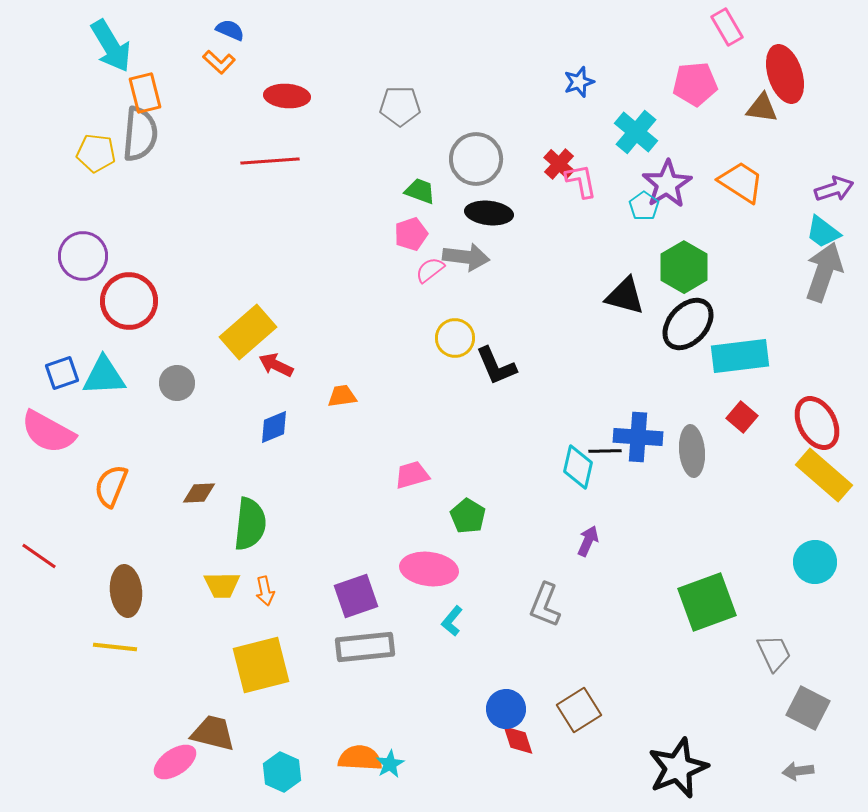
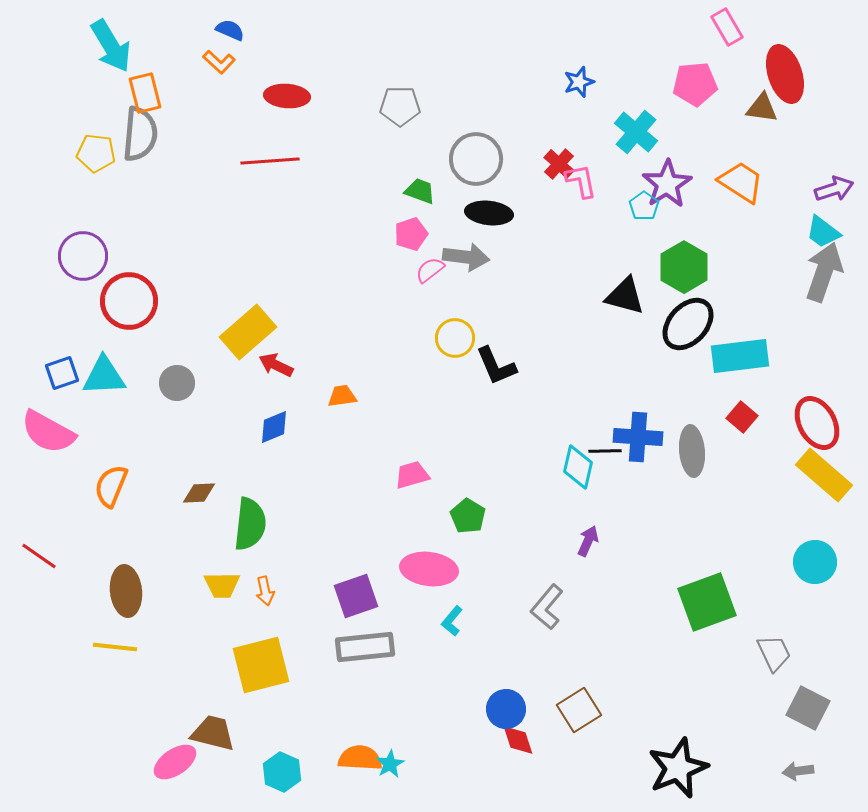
gray L-shape at (545, 605): moved 2 px right, 2 px down; rotated 18 degrees clockwise
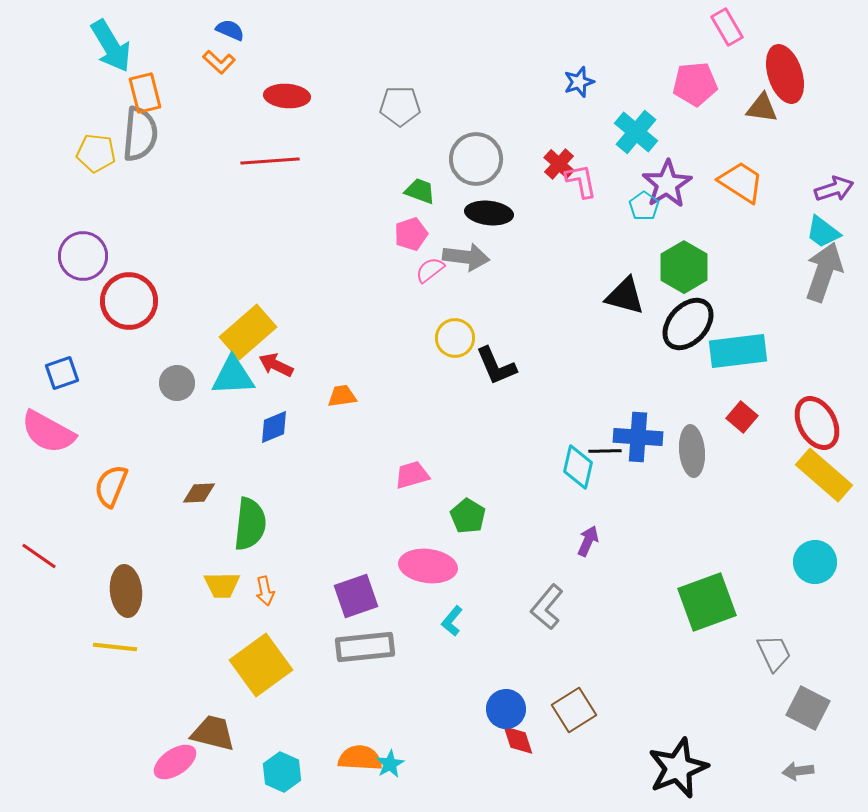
cyan rectangle at (740, 356): moved 2 px left, 5 px up
cyan triangle at (104, 376): moved 129 px right
pink ellipse at (429, 569): moved 1 px left, 3 px up
yellow square at (261, 665): rotated 22 degrees counterclockwise
brown square at (579, 710): moved 5 px left
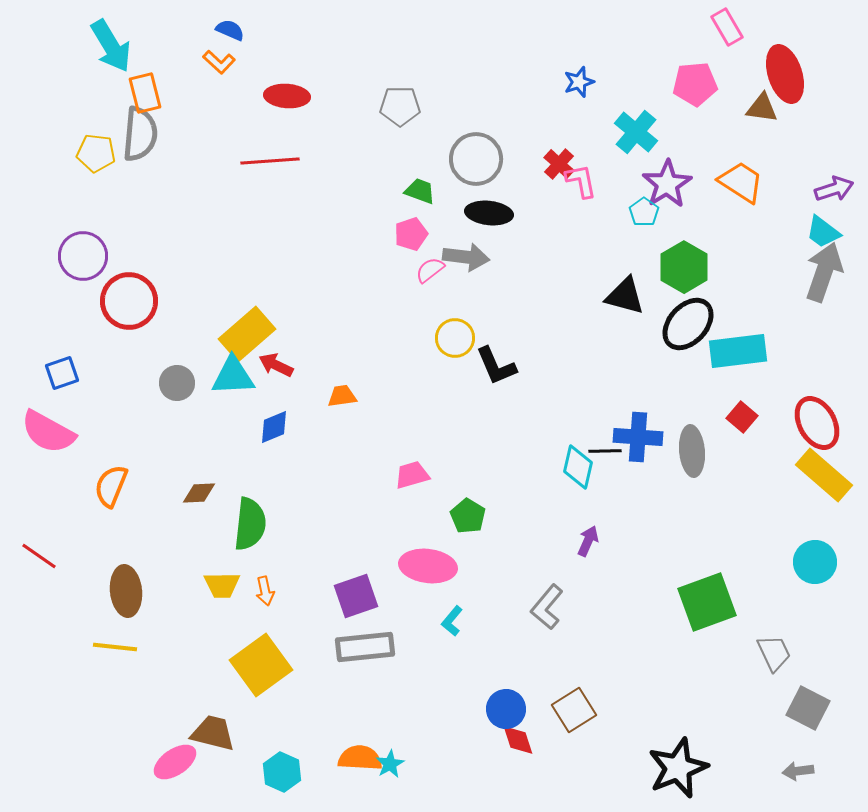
cyan pentagon at (644, 206): moved 6 px down
yellow rectangle at (248, 332): moved 1 px left, 2 px down
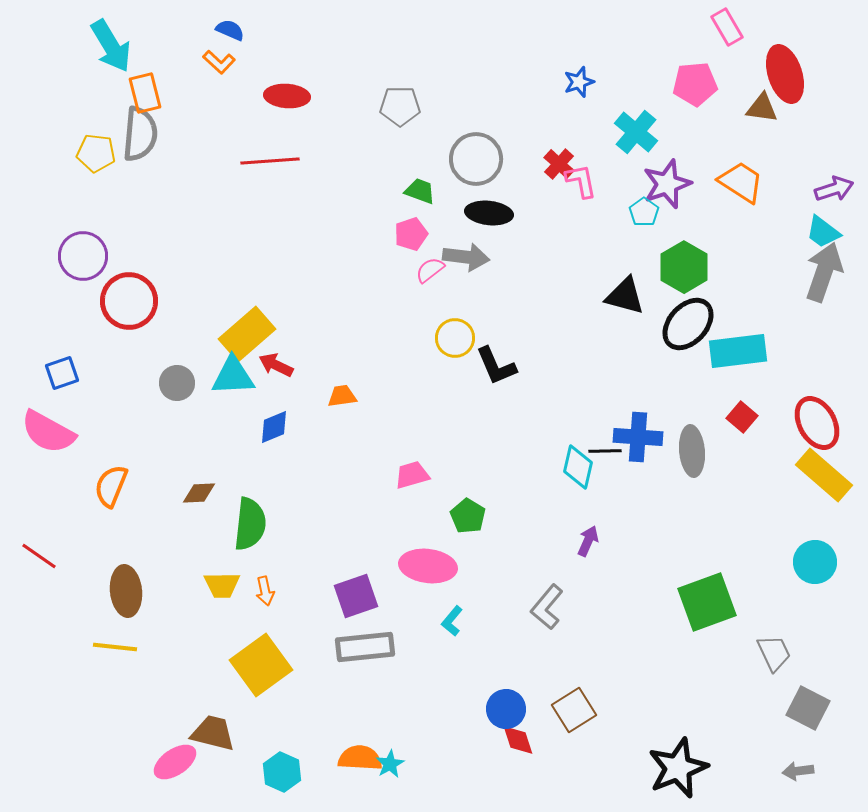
purple star at (667, 184): rotated 12 degrees clockwise
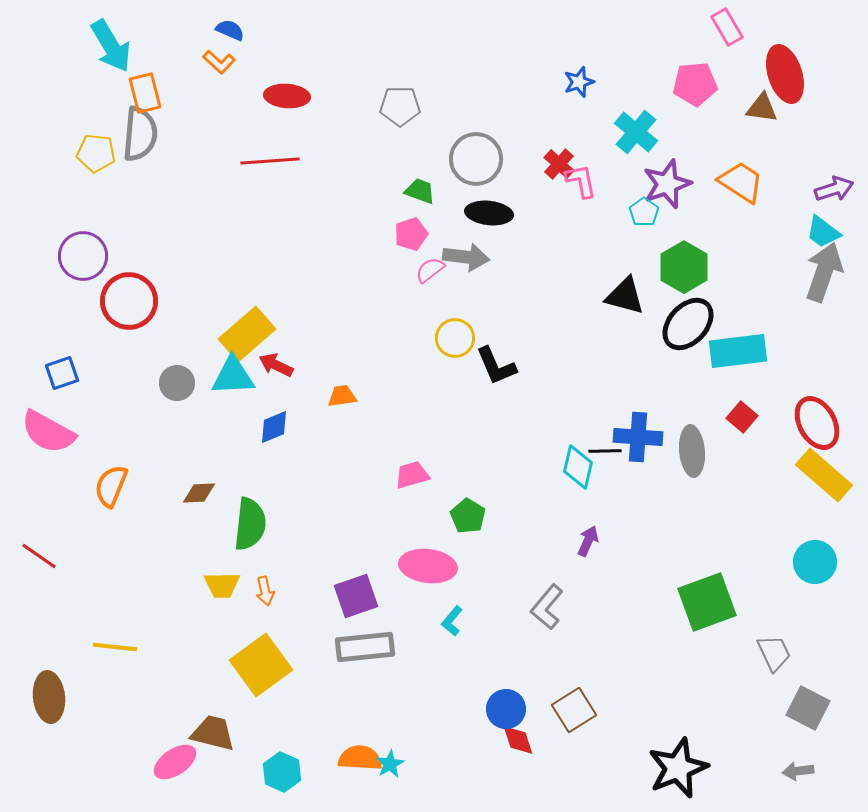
brown ellipse at (126, 591): moved 77 px left, 106 px down
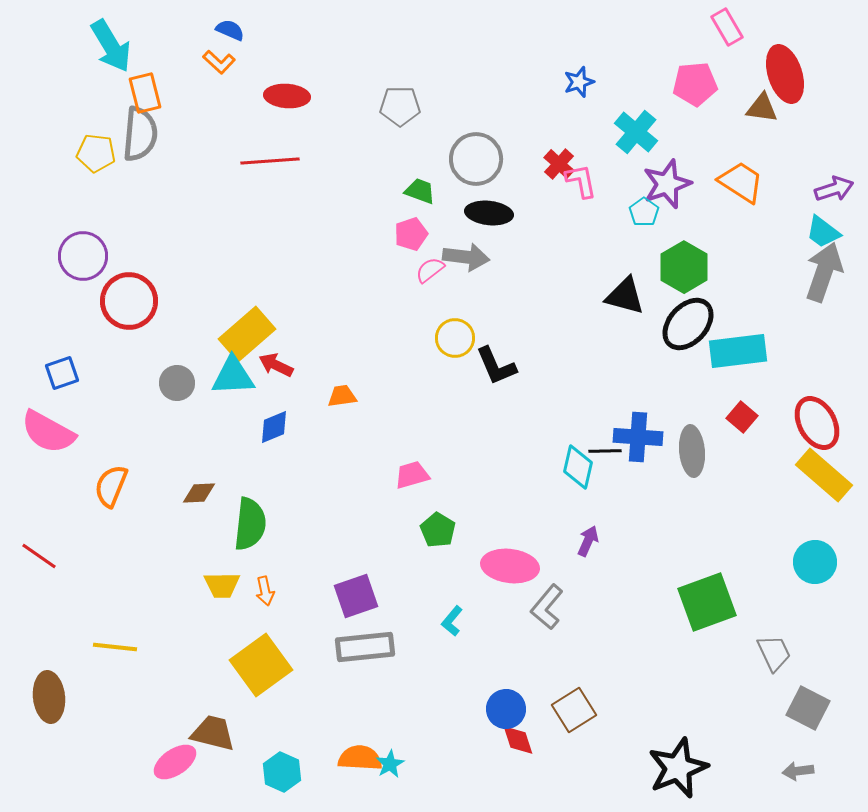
green pentagon at (468, 516): moved 30 px left, 14 px down
pink ellipse at (428, 566): moved 82 px right
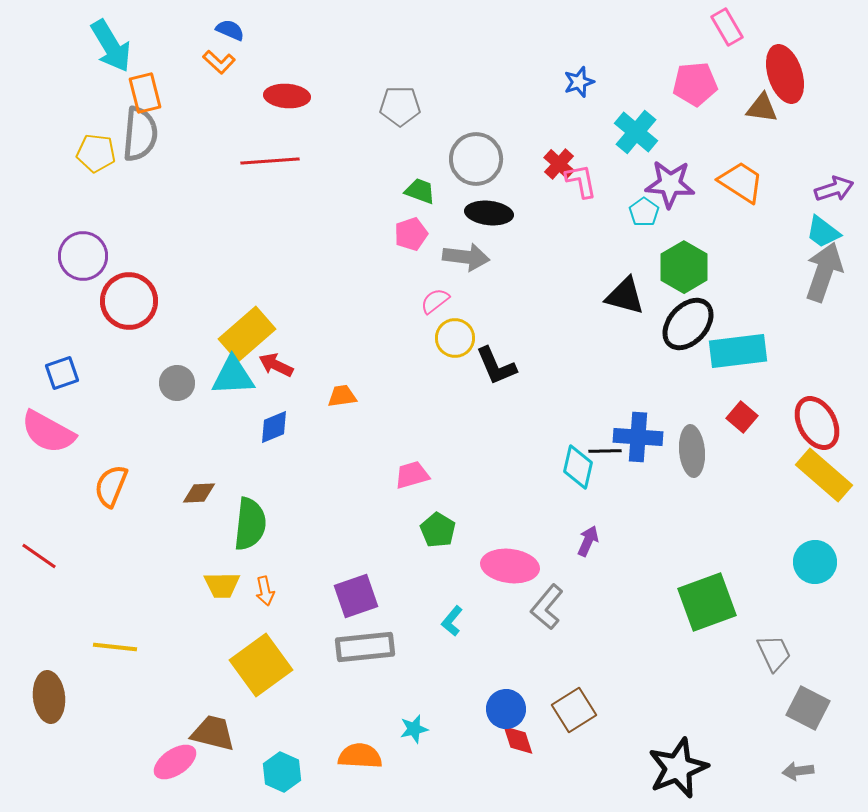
purple star at (667, 184): moved 3 px right; rotated 24 degrees clockwise
pink semicircle at (430, 270): moved 5 px right, 31 px down
orange semicircle at (360, 758): moved 2 px up
cyan star at (390, 764): moved 24 px right, 35 px up; rotated 16 degrees clockwise
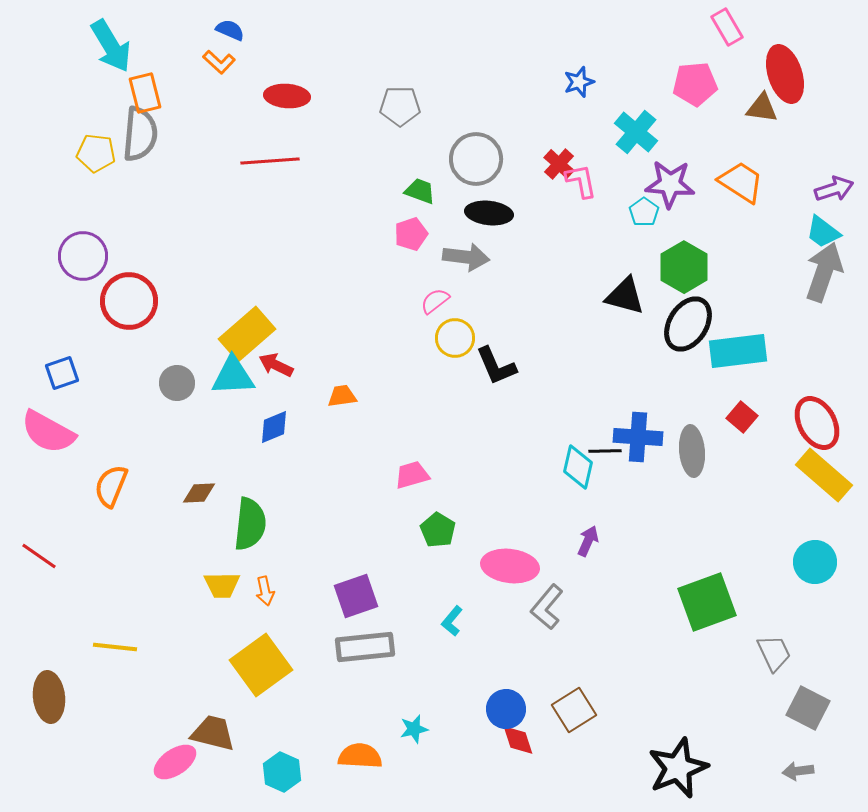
black ellipse at (688, 324): rotated 10 degrees counterclockwise
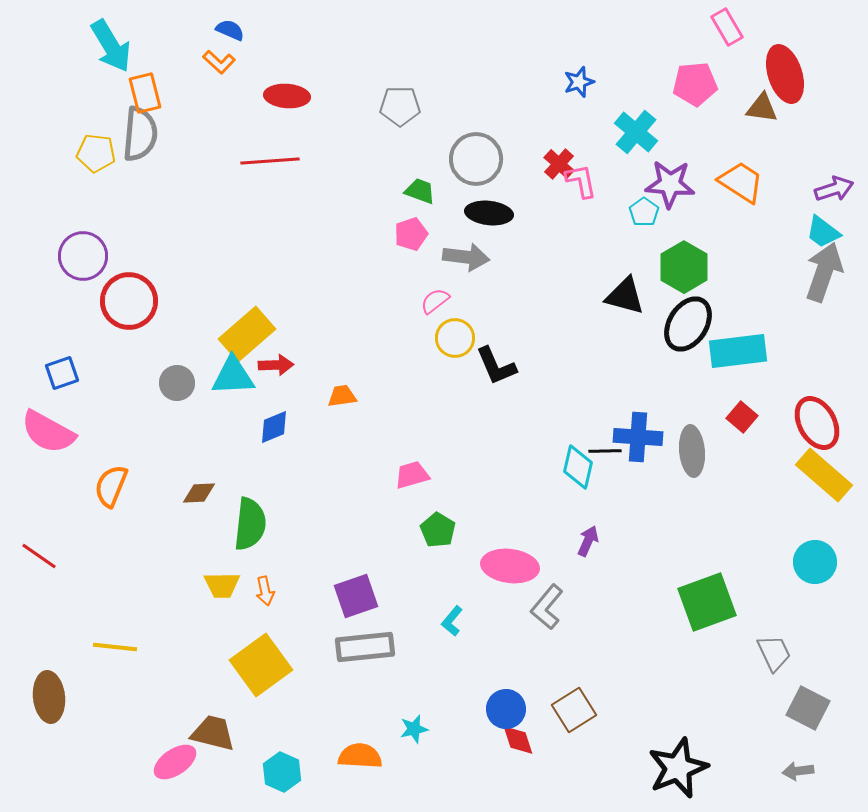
red arrow at (276, 365): rotated 152 degrees clockwise
